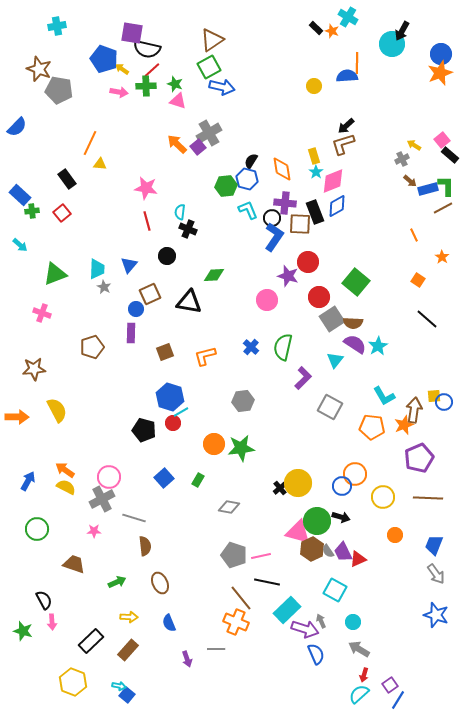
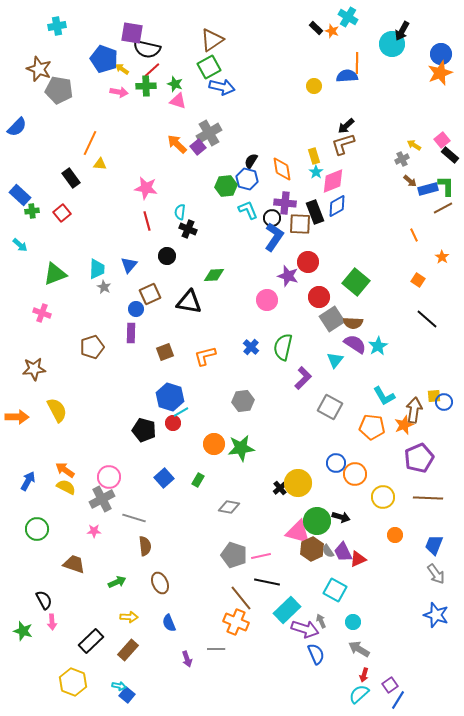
black rectangle at (67, 179): moved 4 px right, 1 px up
blue circle at (342, 486): moved 6 px left, 23 px up
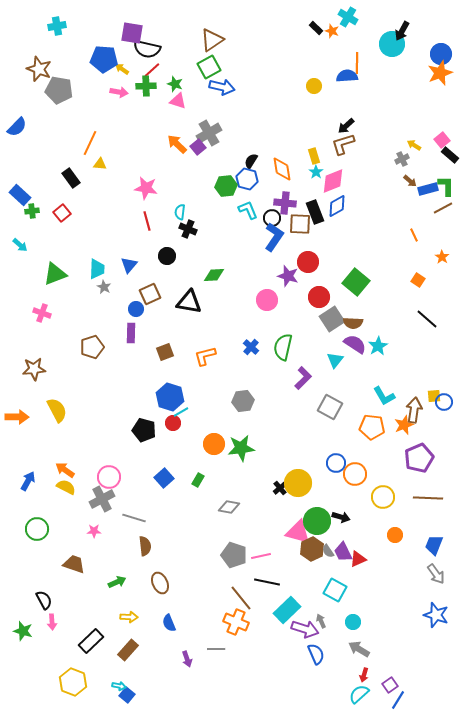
blue pentagon at (104, 59): rotated 16 degrees counterclockwise
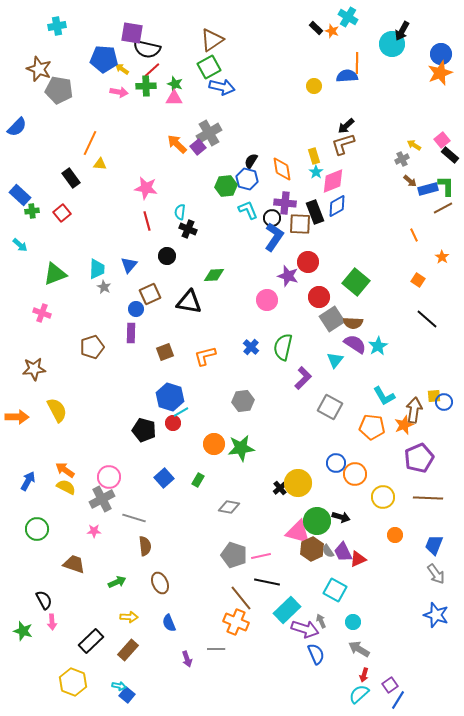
pink triangle at (178, 101): moved 4 px left, 3 px up; rotated 18 degrees counterclockwise
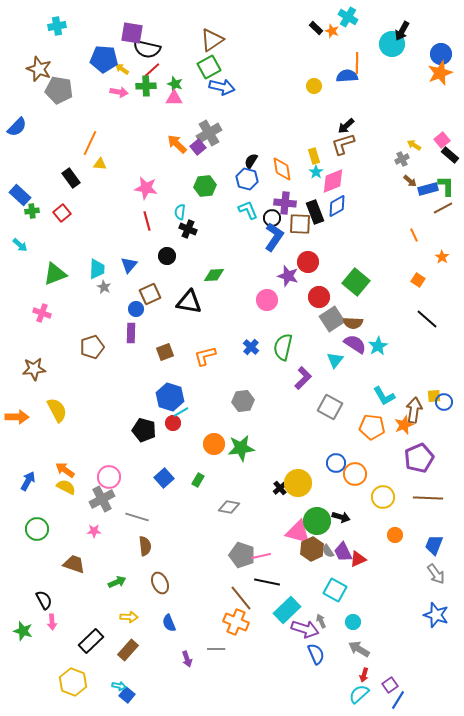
green hexagon at (226, 186): moved 21 px left
gray line at (134, 518): moved 3 px right, 1 px up
gray pentagon at (234, 555): moved 8 px right
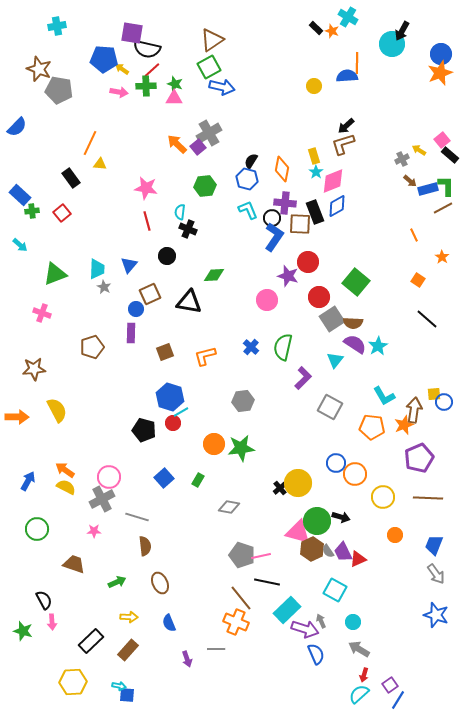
yellow arrow at (414, 145): moved 5 px right, 5 px down
orange diamond at (282, 169): rotated 20 degrees clockwise
yellow square at (434, 396): moved 2 px up
yellow hexagon at (73, 682): rotated 24 degrees counterclockwise
blue square at (127, 695): rotated 35 degrees counterclockwise
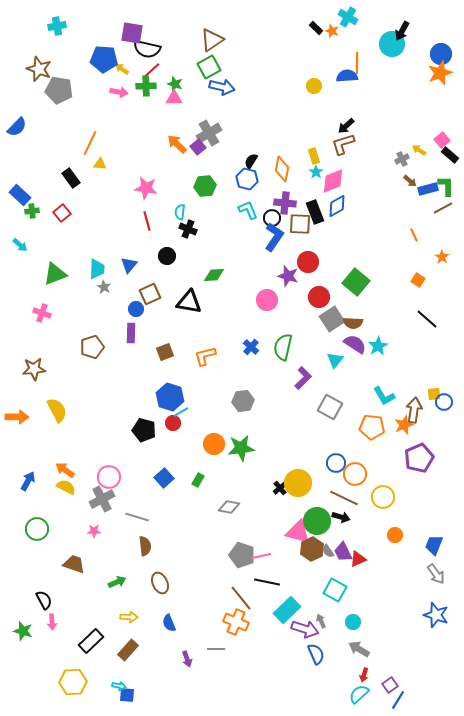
brown line at (428, 498): moved 84 px left; rotated 24 degrees clockwise
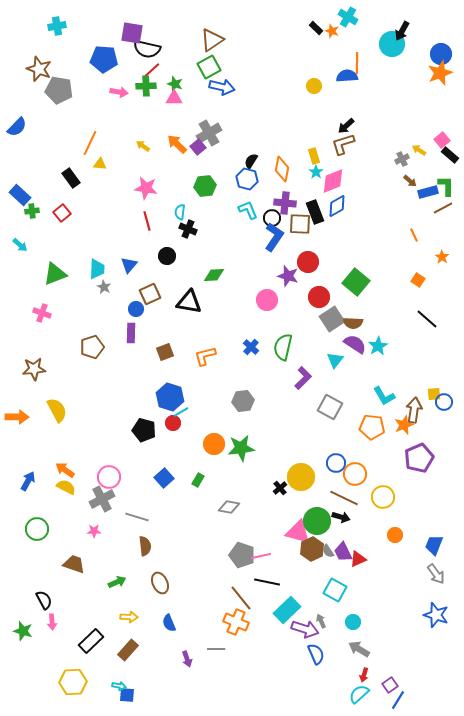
yellow arrow at (122, 69): moved 21 px right, 77 px down
blue rectangle at (428, 189): moved 3 px down
yellow circle at (298, 483): moved 3 px right, 6 px up
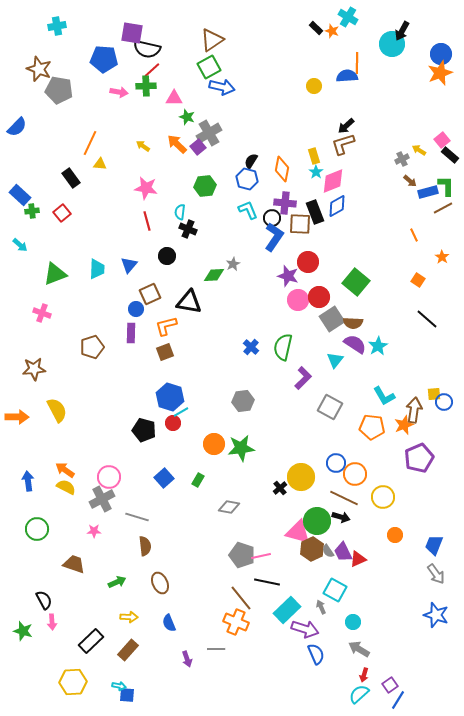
green star at (175, 84): moved 12 px right, 33 px down
gray star at (104, 287): moved 129 px right, 23 px up; rotated 16 degrees clockwise
pink circle at (267, 300): moved 31 px right
orange L-shape at (205, 356): moved 39 px left, 30 px up
blue arrow at (28, 481): rotated 36 degrees counterclockwise
gray arrow at (321, 621): moved 14 px up
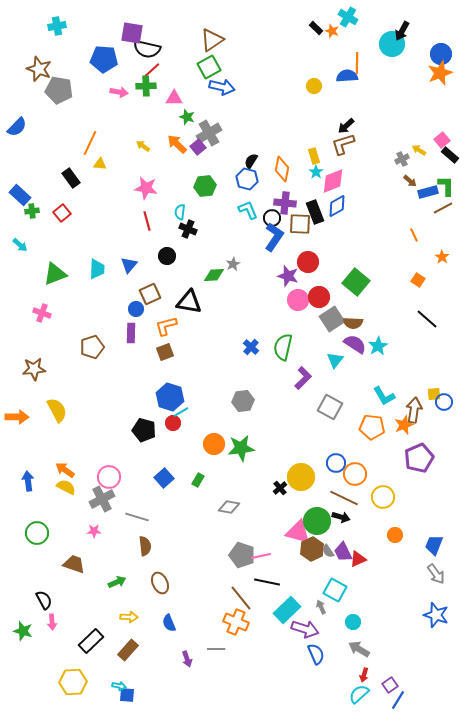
green circle at (37, 529): moved 4 px down
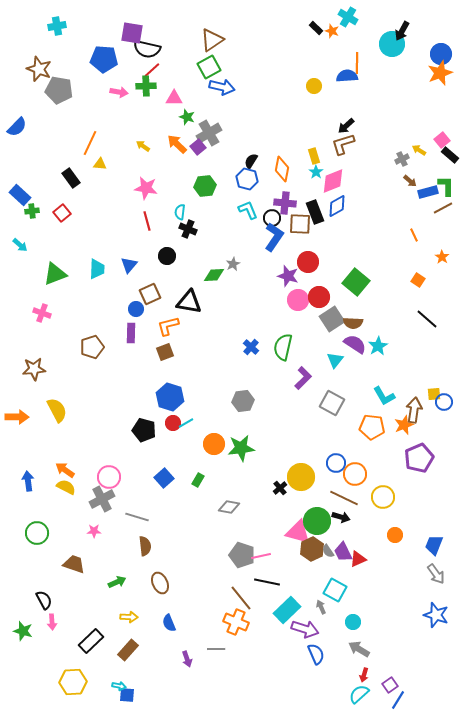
orange L-shape at (166, 326): moved 2 px right
gray square at (330, 407): moved 2 px right, 4 px up
cyan line at (181, 412): moved 5 px right, 11 px down
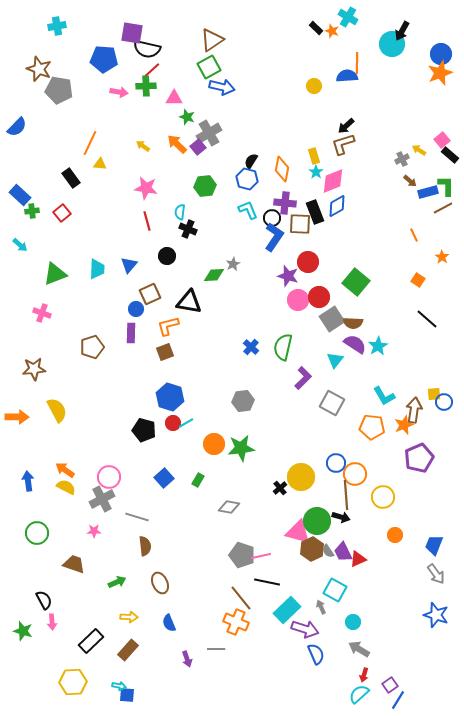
brown line at (344, 498): moved 2 px right, 3 px up; rotated 60 degrees clockwise
